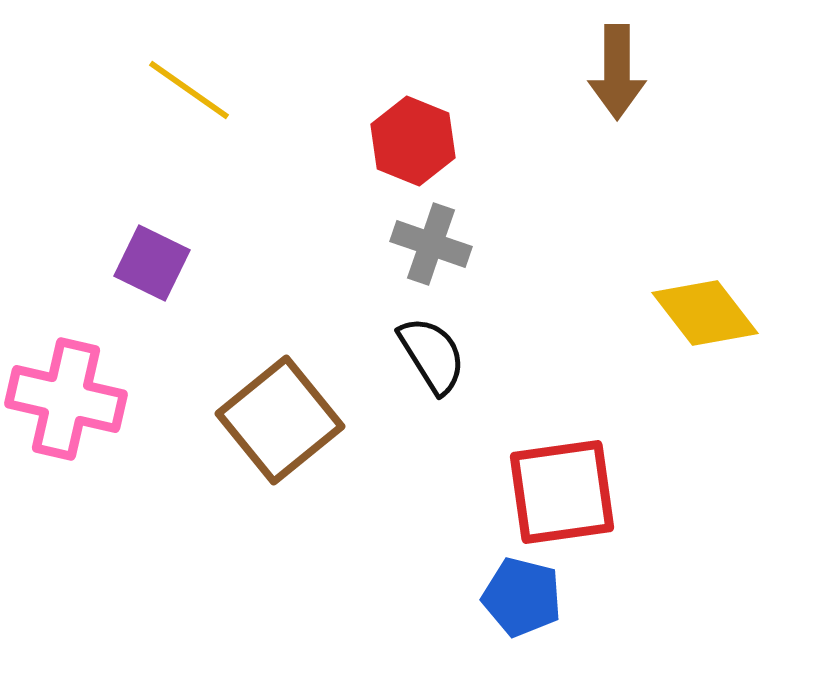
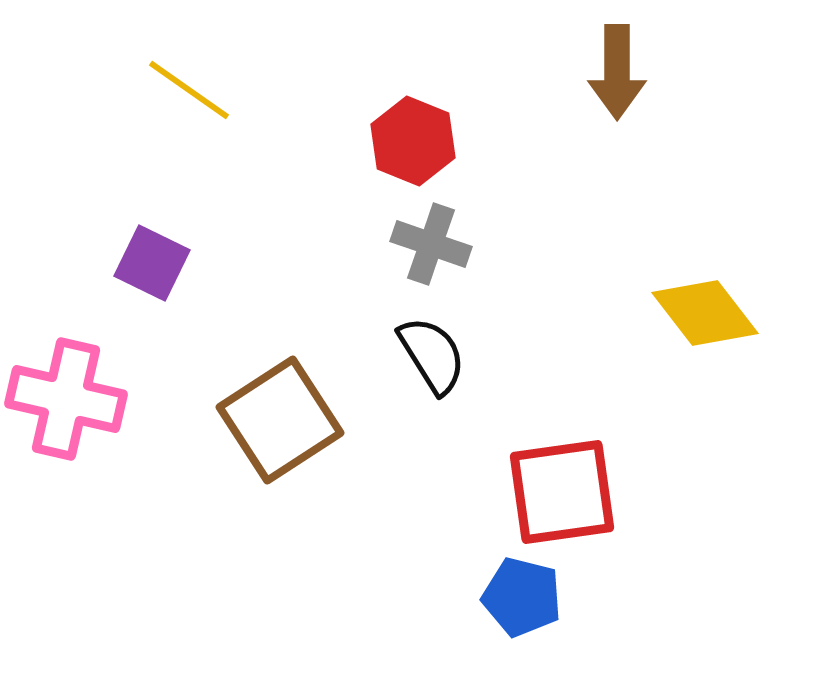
brown square: rotated 6 degrees clockwise
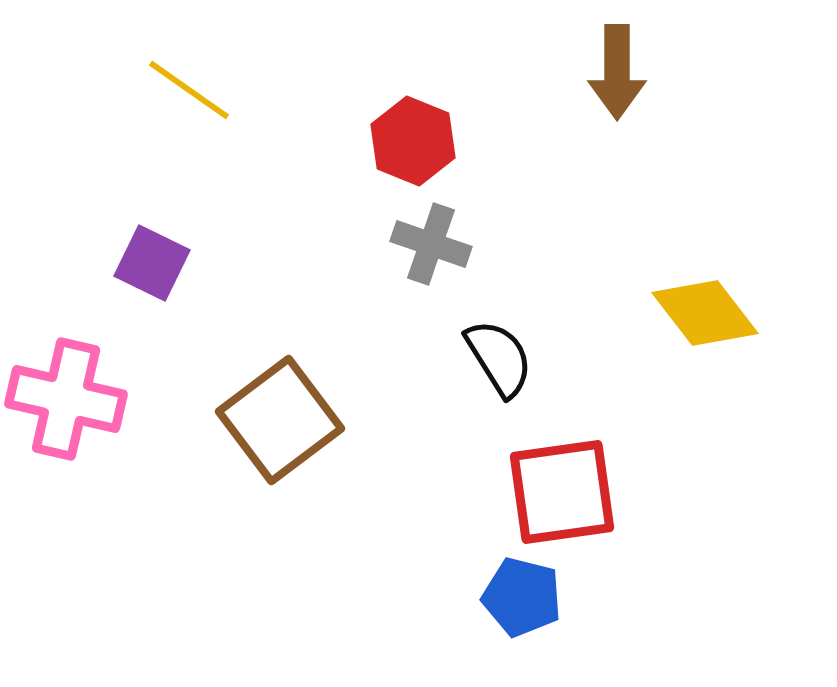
black semicircle: moved 67 px right, 3 px down
brown square: rotated 4 degrees counterclockwise
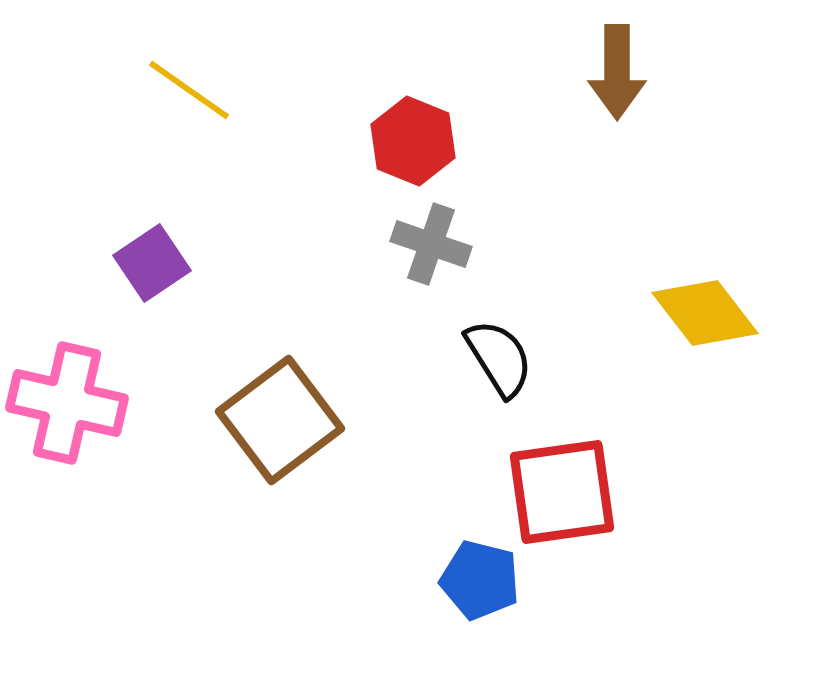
purple square: rotated 30 degrees clockwise
pink cross: moved 1 px right, 4 px down
blue pentagon: moved 42 px left, 17 px up
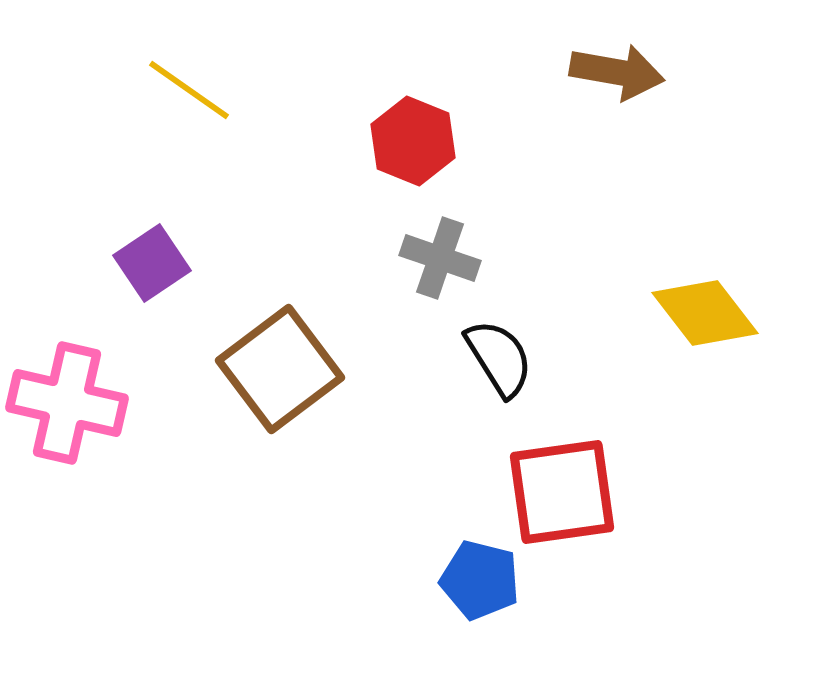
brown arrow: rotated 80 degrees counterclockwise
gray cross: moved 9 px right, 14 px down
brown square: moved 51 px up
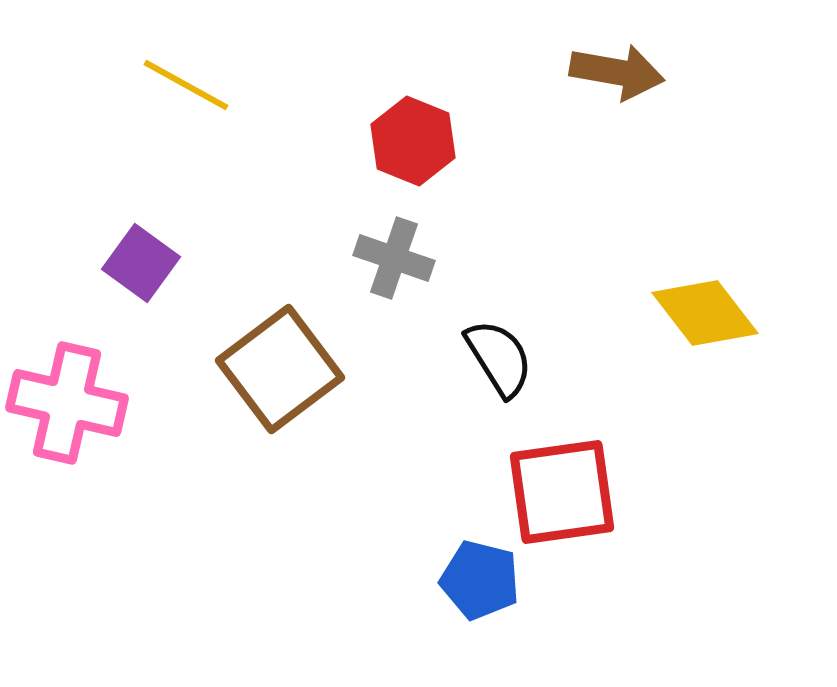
yellow line: moved 3 px left, 5 px up; rotated 6 degrees counterclockwise
gray cross: moved 46 px left
purple square: moved 11 px left; rotated 20 degrees counterclockwise
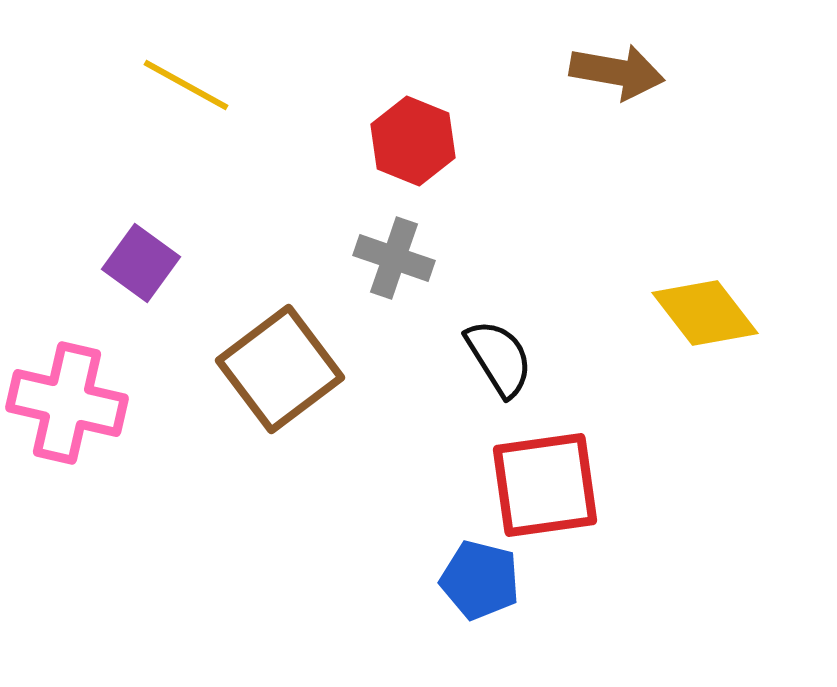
red square: moved 17 px left, 7 px up
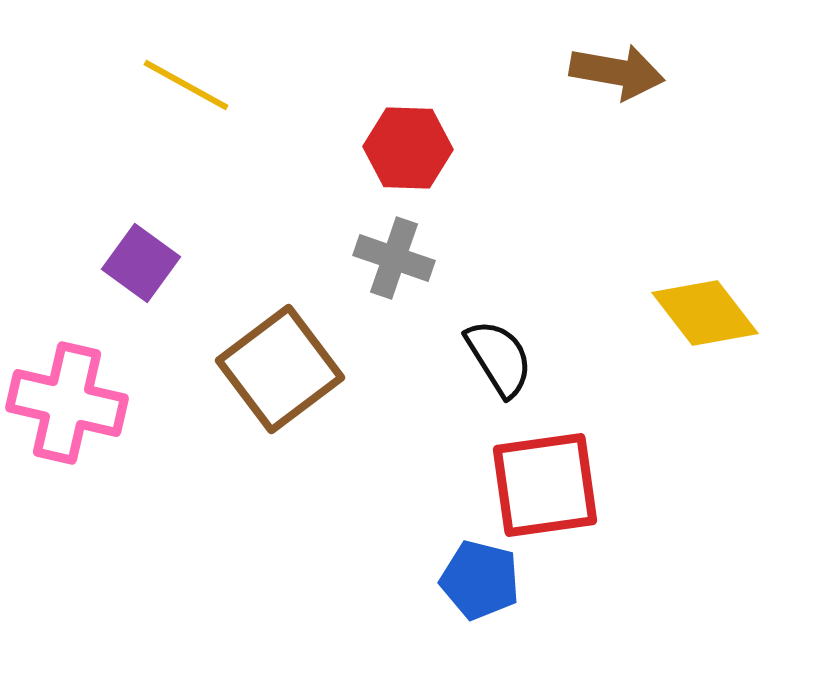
red hexagon: moved 5 px left, 7 px down; rotated 20 degrees counterclockwise
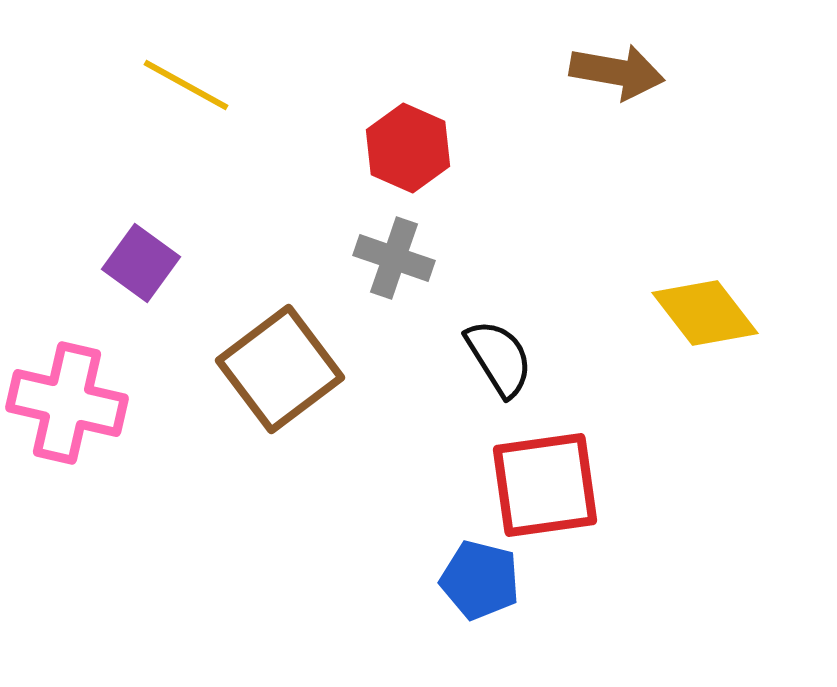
red hexagon: rotated 22 degrees clockwise
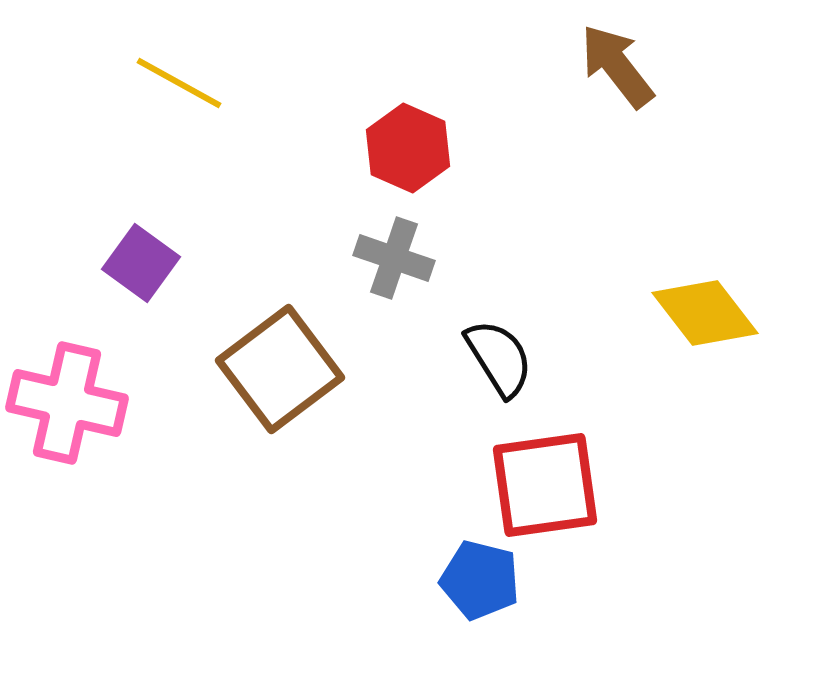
brown arrow: moved 6 px up; rotated 138 degrees counterclockwise
yellow line: moved 7 px left, 2 px up
